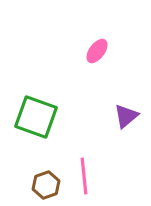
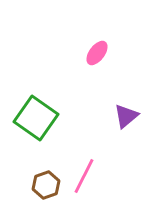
pink ellipse: moved 2 px down
green square: moved 1 px down; rotated 15 degrees clockwise
pink line: rotated 33 degrees clockwise
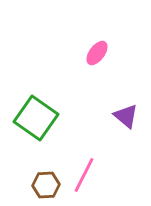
purple triangle: rotated 40 degrees counterclockwise
pink line: moved 1 px up
brown hexagon: rotated 16 degrees clockwise
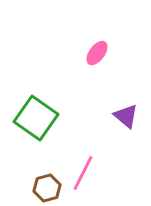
pink line: moved 1 px left, 2 px up
brown hexagon: moved 1 px right, 3 px down; rotated 12 degrees counterclockwise
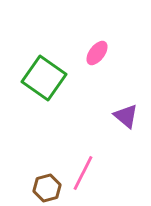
green square: moved 8 px right, 40 px up
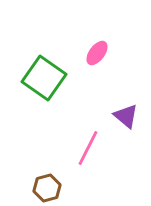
pink line: moved 5 px right, 25 px up
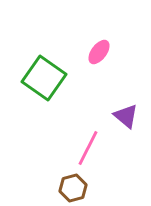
pink ellipse: moved 2 px right, 1 px up
brown hexagon: moved 26 px right
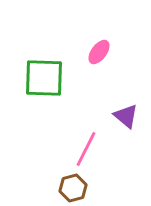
green square: rotated 33 degrees counterclockwise
pink line: moved 2 px left, 1 px down
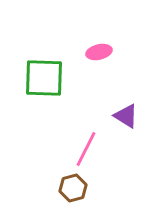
pink ellipse: rotated 40 degrees clockwise
purple triangle: rotated 8 degrees counterclockwise
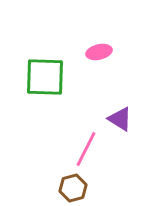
green square: moved 1 px right, 1 px up
purple triangle: moved 6 px left, 3 px down
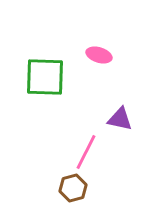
pink ellipse: moved 3 px down; rotated 30 degrees clockwise
purple triangle: rotated 20 degrees counterclockwise
pink line: moved 3 px down
